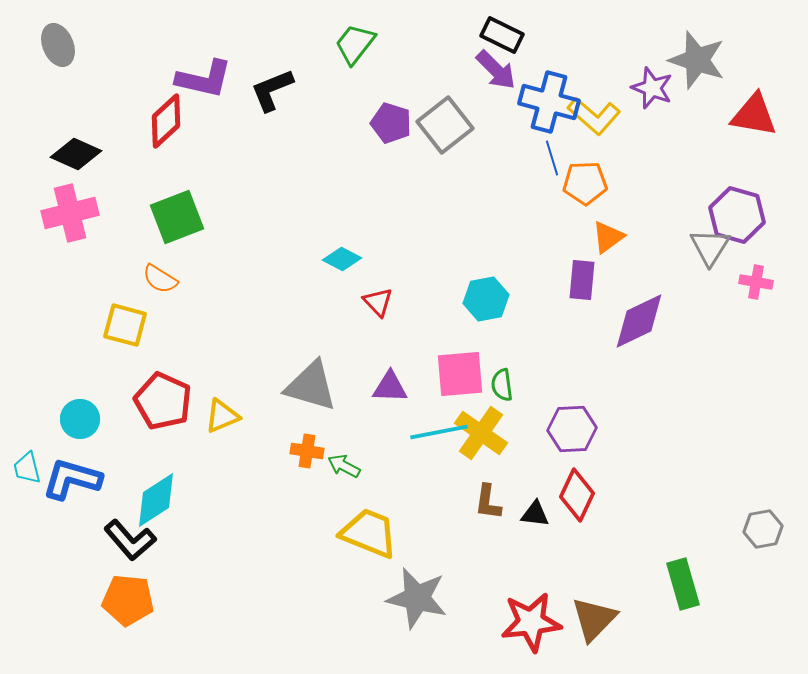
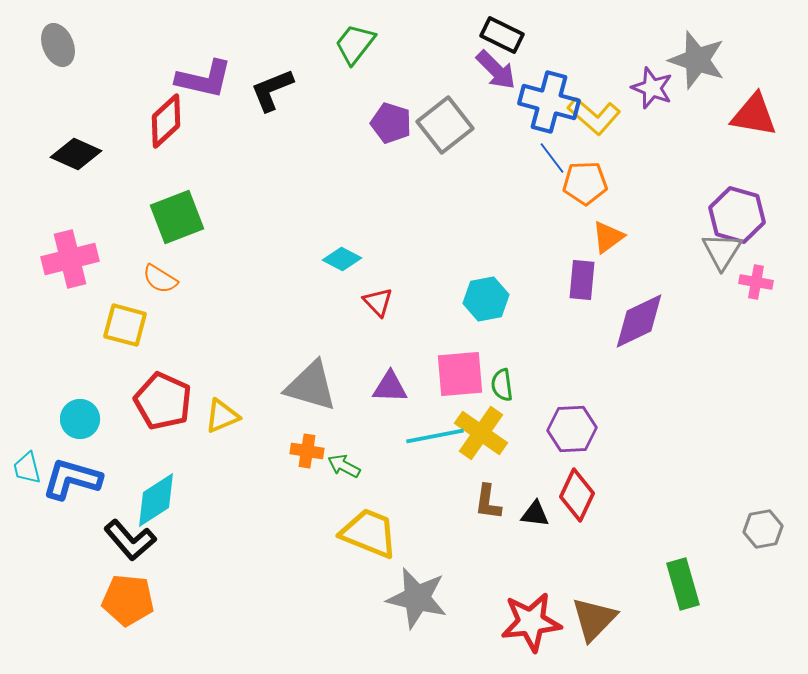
blue line at (552, 158): rotated 20 degrees counterclockwise
pink cross at (70, 213): moved 46 px down
gray triangle at (710, 247): moved 12 px right, 4 px down
cyan line at (439, 432): moved 4 px left, 4 px down
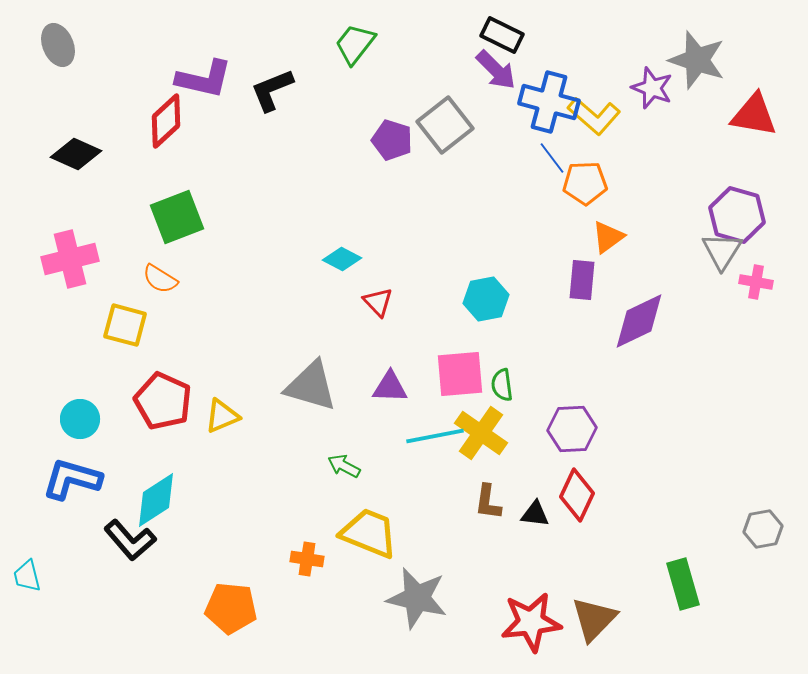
purple pentagon at (391, 123): moved 1 px right, 17 px down
orange cross at (307, 451): moved 108 px down
cyan trapezoid at (27, 468): moved 108 px down
orange pentagon at (128, 600): moved 103 px right, 8 px down
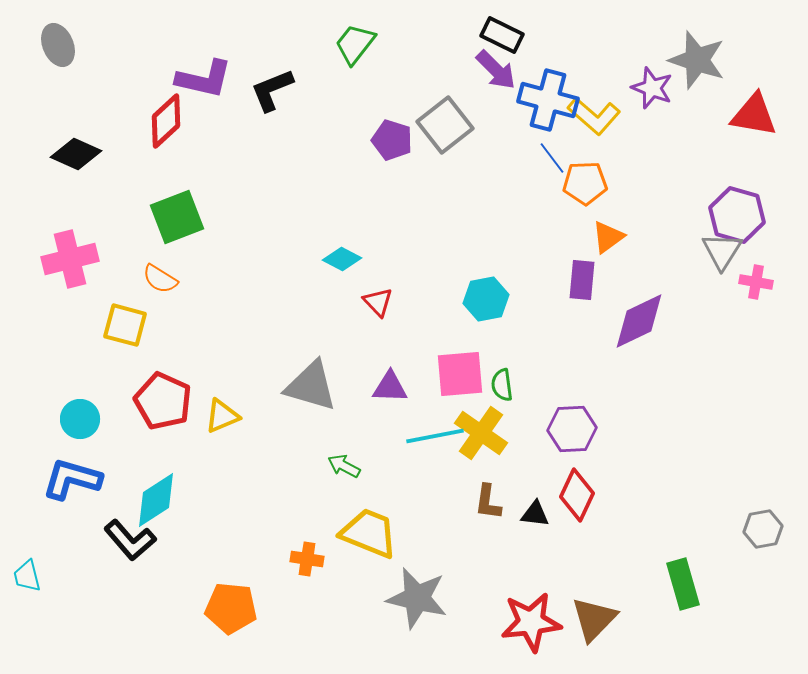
blue cross at (549, 102): moved 1 px left, 2 px up
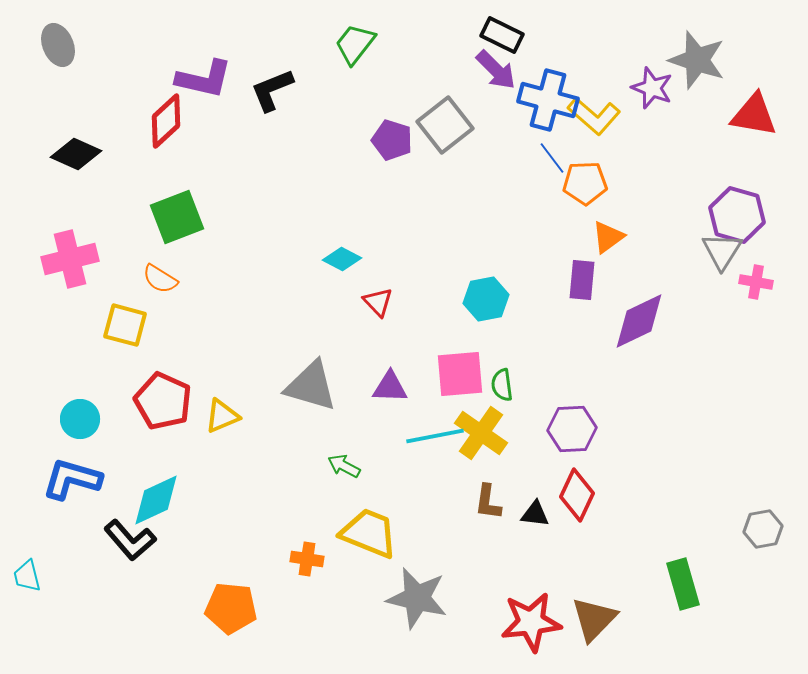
cyan diamond at (156, 500): rotated 8 degrees clockwise
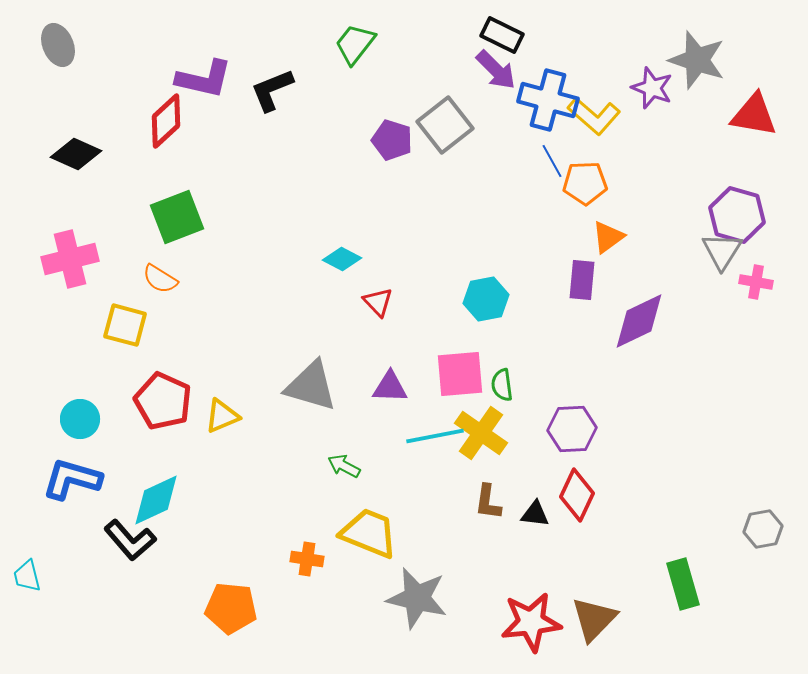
blue line at (552, 158): moved 3 px down; rotated 8 degrees clockwise
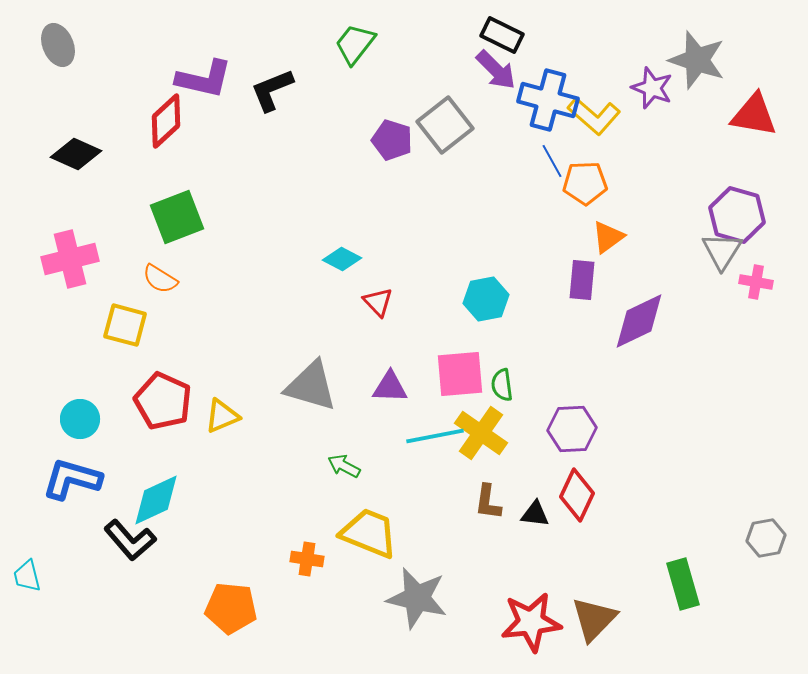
gray hexagon at (763, 529): moved 3 px right, 9 px down
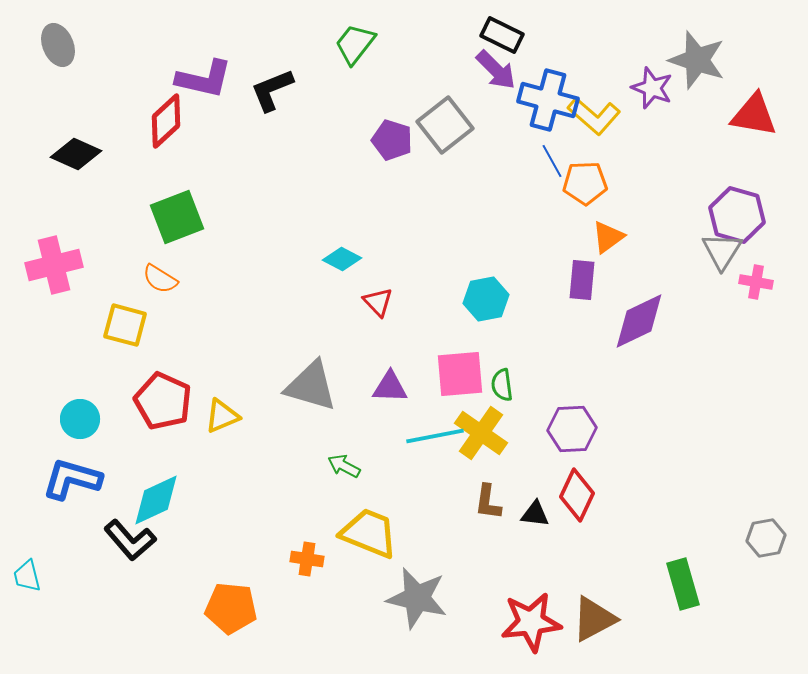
pink cross at (70, 259): moved 16 px left, 6 px down
brown triangle at (594, 619): rotated 18 degrees clockwise
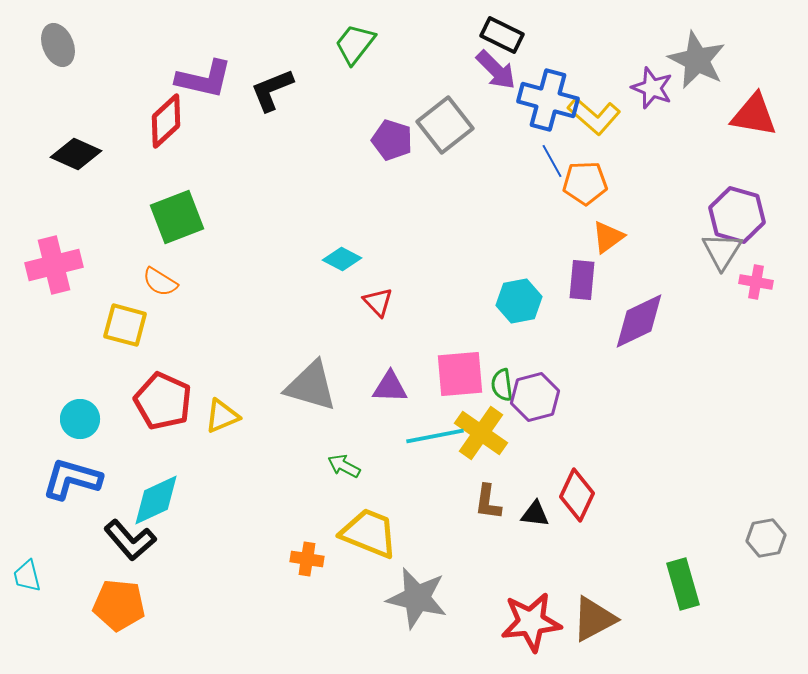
gray star at (697, 60): rotated 8 degrees clockwise
orange semicircle at (160, 279): moved 3 px down
cyan hexagon at (486, 299): moved 33 px right, 2 px down
purple hexagon at (572, 429): moved 37 px left, 32 px up; rotated 12 degrees counterclockwise
orange pentagon at (231, 608): moved 112 px left, 3 px up
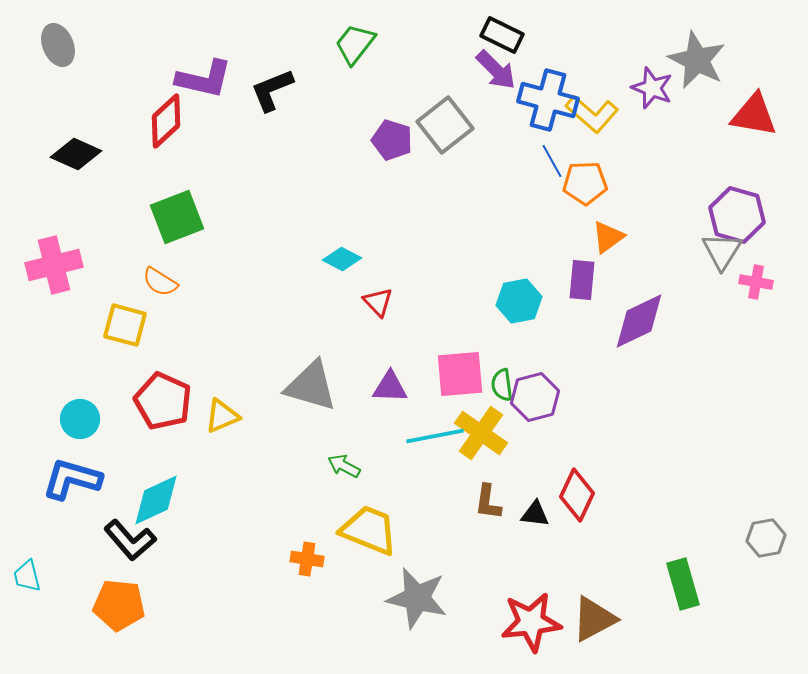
yellow L-shape at (594, 116): moved 2 px left, 2 px up
yellow trapezoid at (369, 533): moved 3 px up
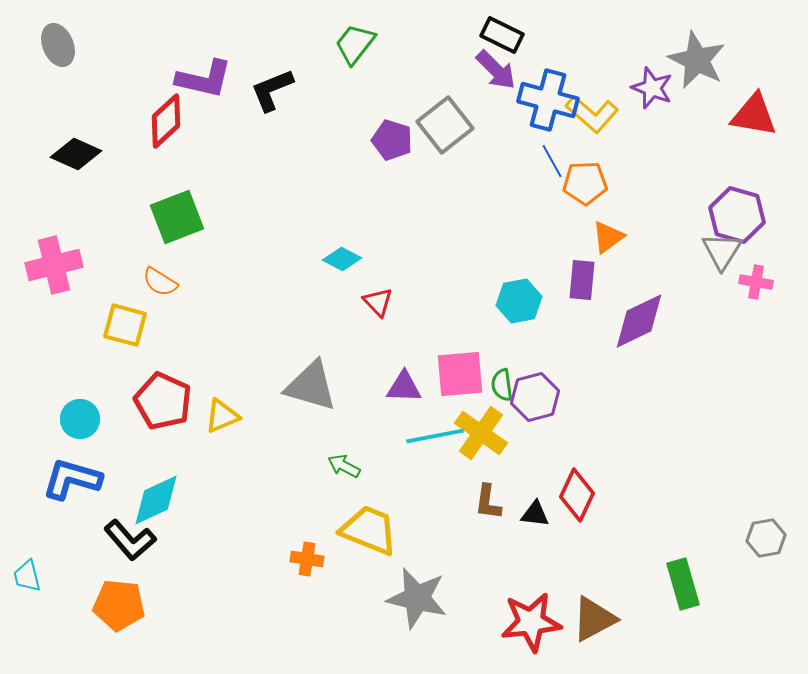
purple triangle at (390, 387): moved 14 px right
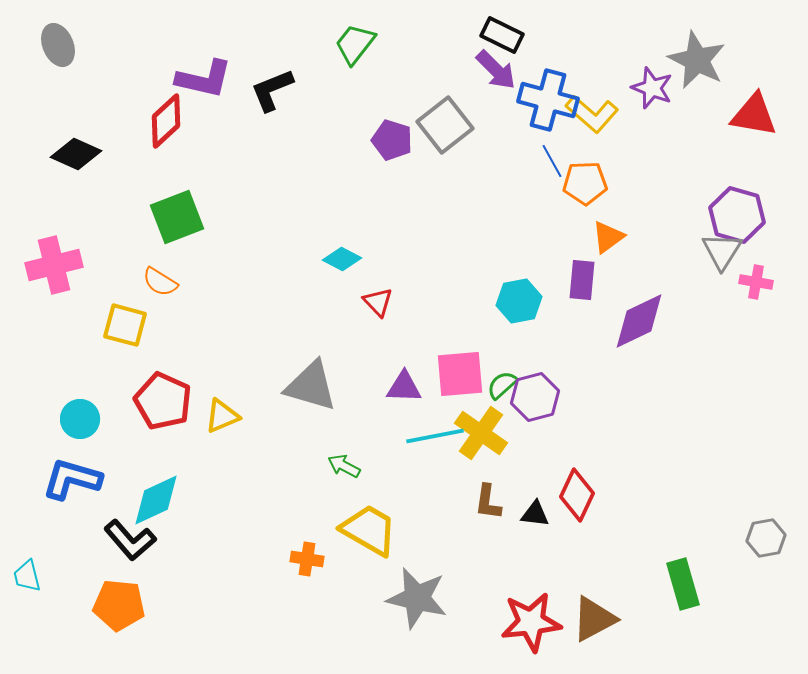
green semicircle at (502, 385): rotated 56 degrees clockwise
yellow trapezoid at (369, 530): rotated 8 degrees clockwise
